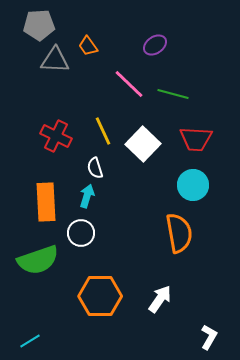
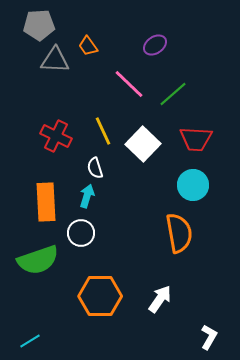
green line: rotated 56 degrees counterclockwise
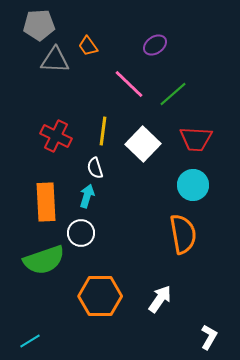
yellow line: rotated 32 degrees clockwise
orange semicircle: moved 4 px right, 1 px down
green semicircle: moved 6 px right
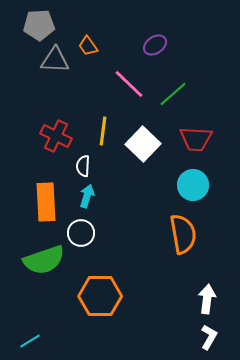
white semicircle: moved 12 px left, 2 px up; rotated 20 degrees clockwise
white arrow: moved 47 px right; rotated 28 degrees counterclockwise
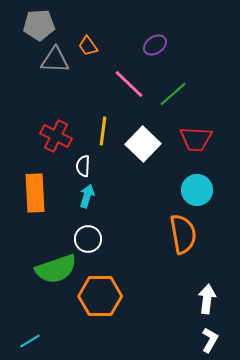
cyan circle: moved 4 px right, 5 px down
orange rectangle: moved 11 px left, 9 px up
white circle: moved 7 px right, 6 px down
green semicircle: moved 12 px right, 9 px down
white L-shape: moved 1 px right, 3 px down
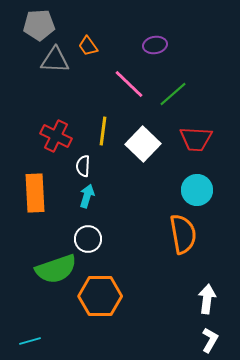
purple ellipse: rotated 25 degrees clockwise
cyan line: rotated 15 degrees clockwise
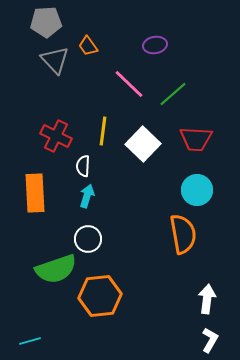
gray pentagon: moved 7 px right, 3 px up
gray triangle: rotated 44 degrees clockwise
orange hexagon: rotated 6 degrees counterclockwise
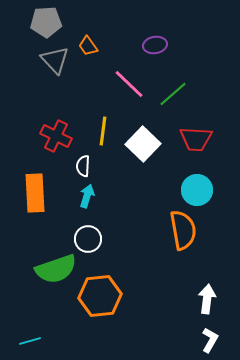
orange semicircle: moved 4 px up
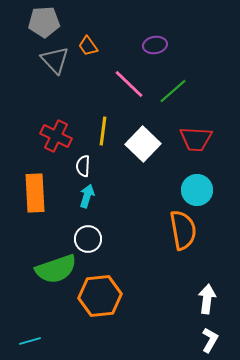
gray pentagon: moved 2 px left
green line: moved 3 px up
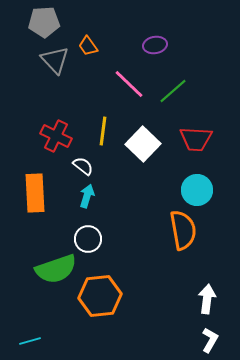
white semicircle: rotated 125 degrees clockwise
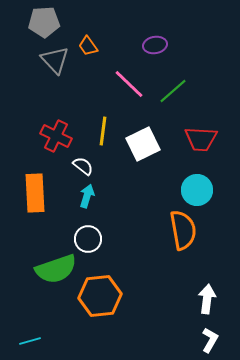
red trapezoid: moved 5 px right
white square: rotated 20 degrees clockwise
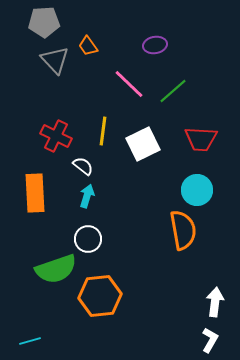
white arrow: moved 8 px right, 3 px down
